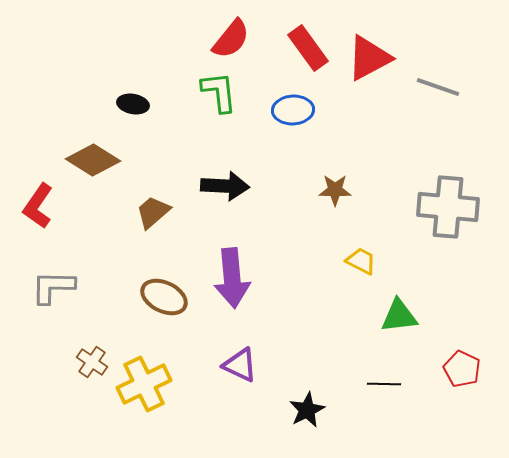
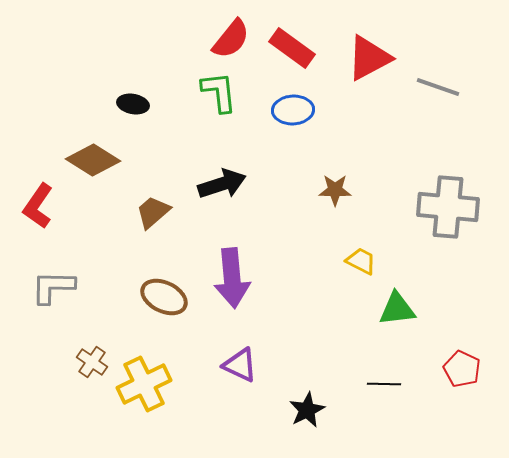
red rectangle: moved 16 px left; rotated 18 degrees counterclockwise
black arrow: moved 3 px left, 2 px up; rotated 21 degrees counterclockwise
green triangle: moved 2 px left, 7 px up
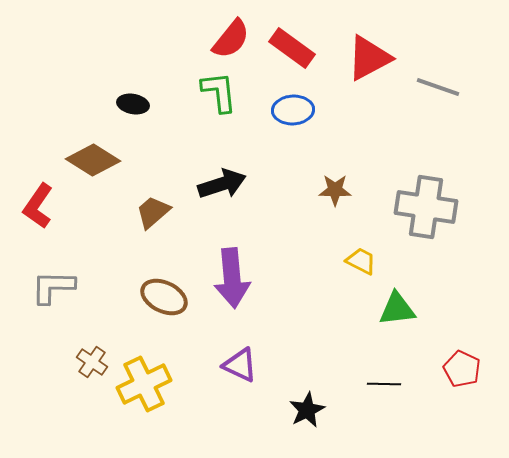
gray cross: moved 22 px left; rotated 4 degrees clockwise
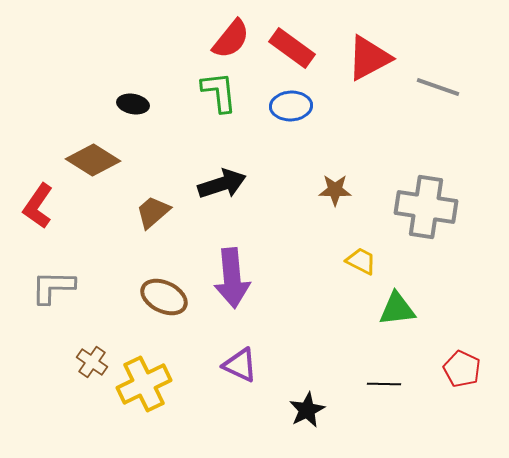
blue ellipse: moved 2 px left, 4 px up
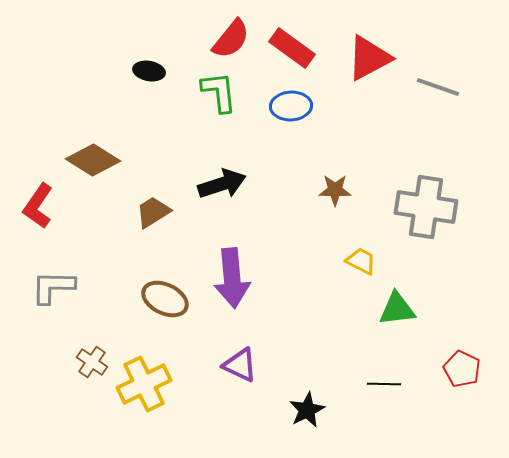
black ellipse: moved 16 px right, 33 px up
brown trapezoid: rotated 9 degrees clockwise
brown ellipse: moved 1 px right, 2 px down
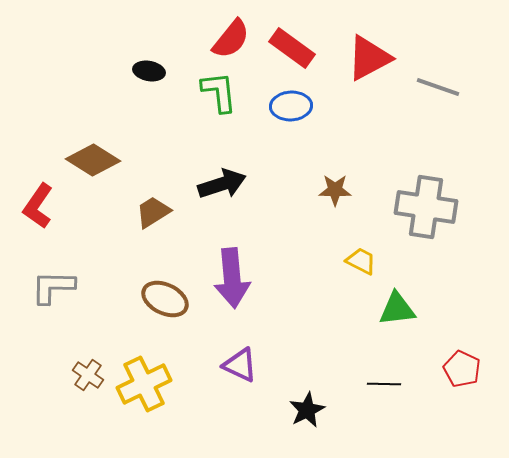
brown cross: moved 4 px left, 13 px down
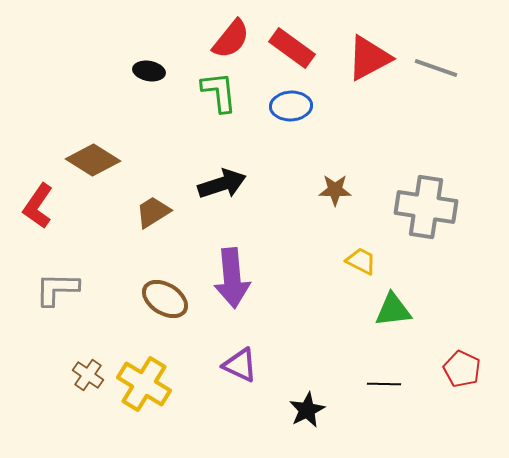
gray line: moved 2 px left, 19 px up
gray L-shape: moved 4 px right, 2 px down
brown ellipse: rotated 6 degrees clockwise
green triangle: moved 4 px left, 1 px down
yellow cross: rotated 32 degrees counterclockwise
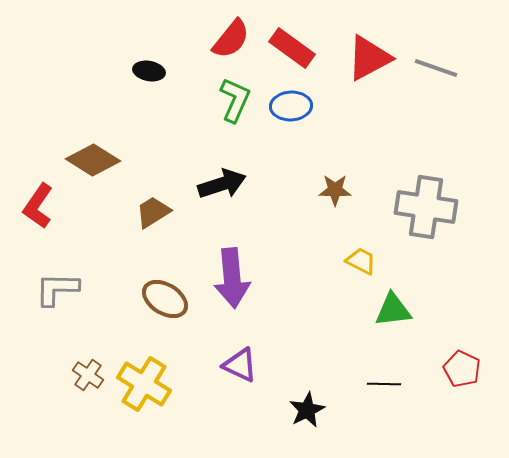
green L-shape: moved 16 px right, 8 px down; rotated 30 degrees clockwise
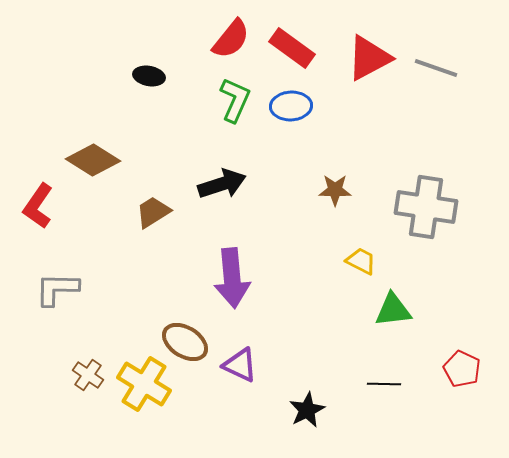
black ellipse: moved 5 px down
brown ellipse: moved 20 px right, 43 px down
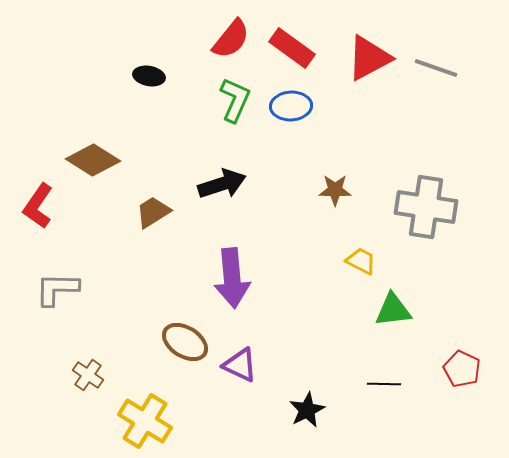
yellow cross: moved 1 px right, 37 px down
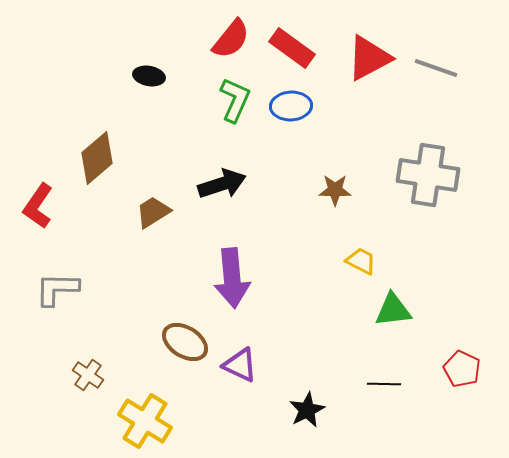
brown diamond: moved 4 px right, 2 px up; rotated 72 degrees counterclockwise
gray cross: moved 2 px right, 32 px up
